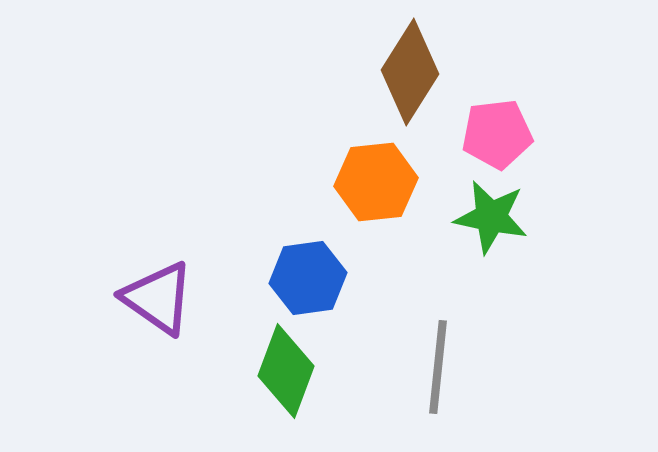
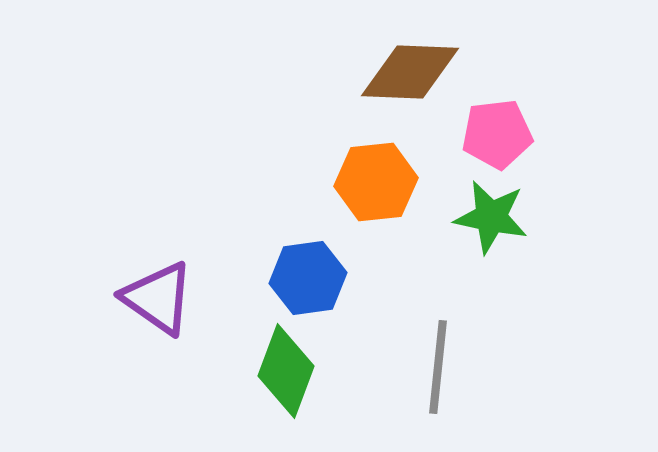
brown diamond: rotated 60 degrees clockwise
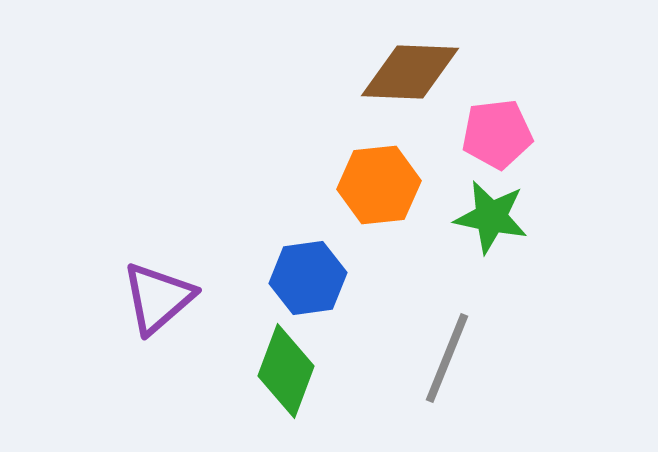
orange hexagon: moved 3 px right, 3 px down
purple triangle: rotated 44 degrees clockwise
gray line: moved 9 px right, 9 px up; rotated 16 degrees clockwise
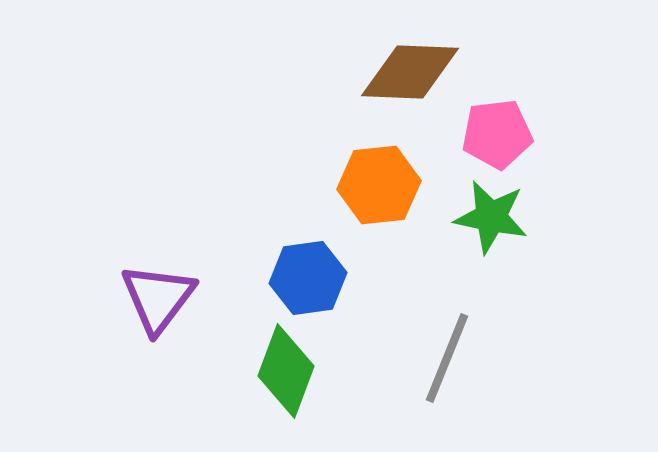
purple triangle: rotated 12 degrees counterclockwise
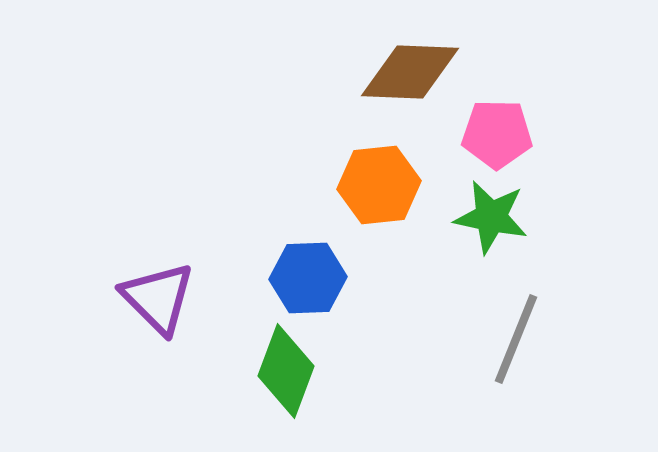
pink pentagon: rotated 8 degrees clockwise
blue hexagon: rotated 6 degrees clockwise
purple triangle: rotated 22 degrees counterclockwise
gray line: moved 69 px right, 19 px up
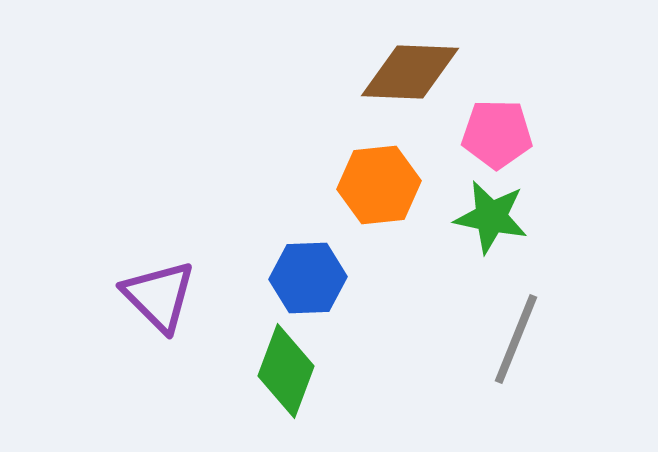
purple triangle: moved 1 px right, 2 px up
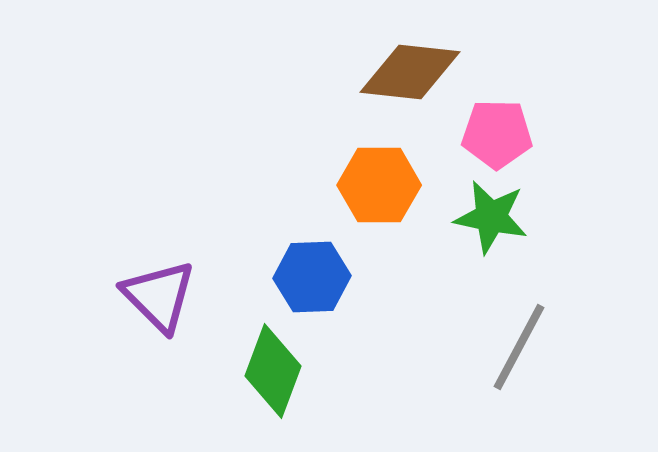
brown diamond: rotated 4 degrees clockwise
orange hexagon: rotated 6 degrees clockwise
blue hexagon: moved 4 px right, 1 px up
gray line: moved 3 px right, 8 px down; rotated 6 degrees clockwise
green diamond: moved 13 px left
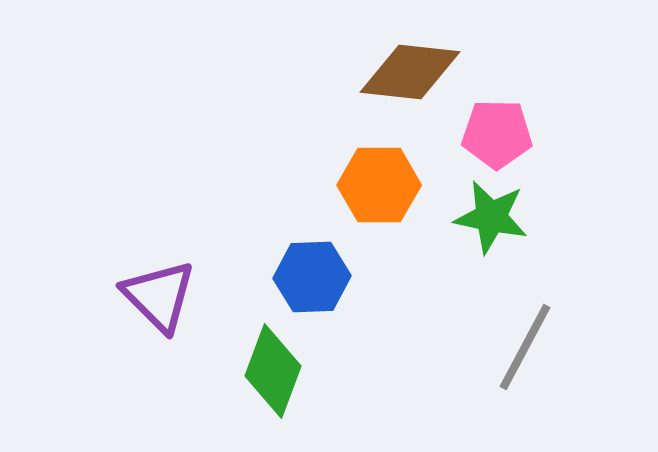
gray line: moved 6 px right
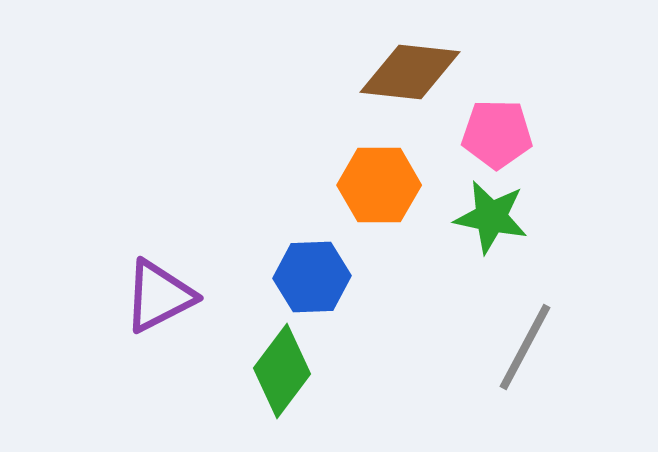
purple triangle: rotated 48 degrees clockwise
green diamond: moved 9 px right; rotated 16 degrees clockwise
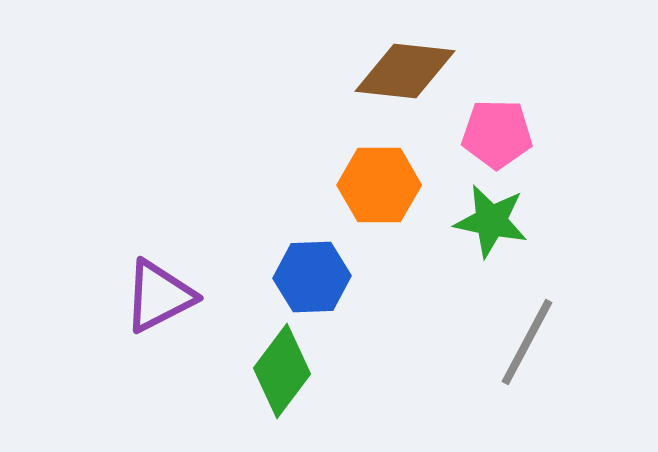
brown diamond: moved 5 px left, 1 px up
green star: moved 4 px down
gray line: moved 2 px right, 5 px up
